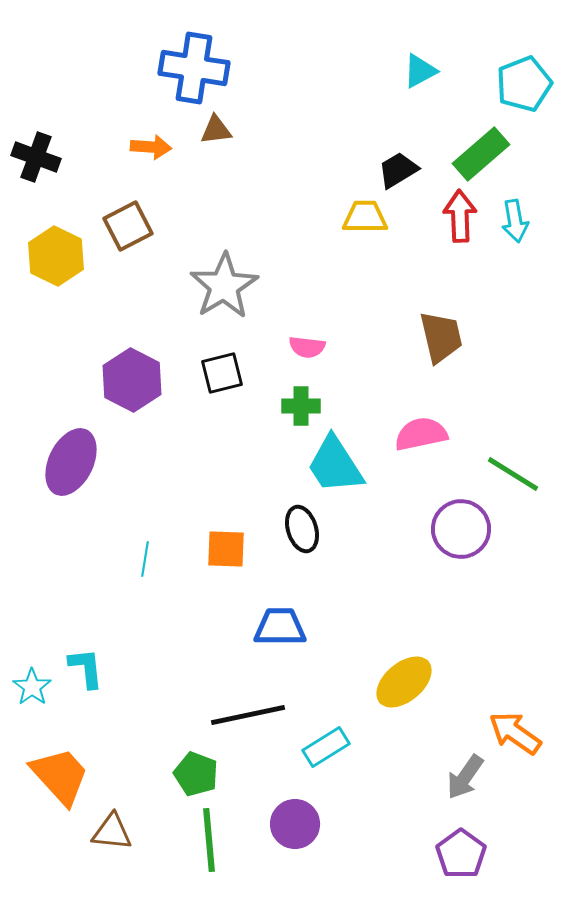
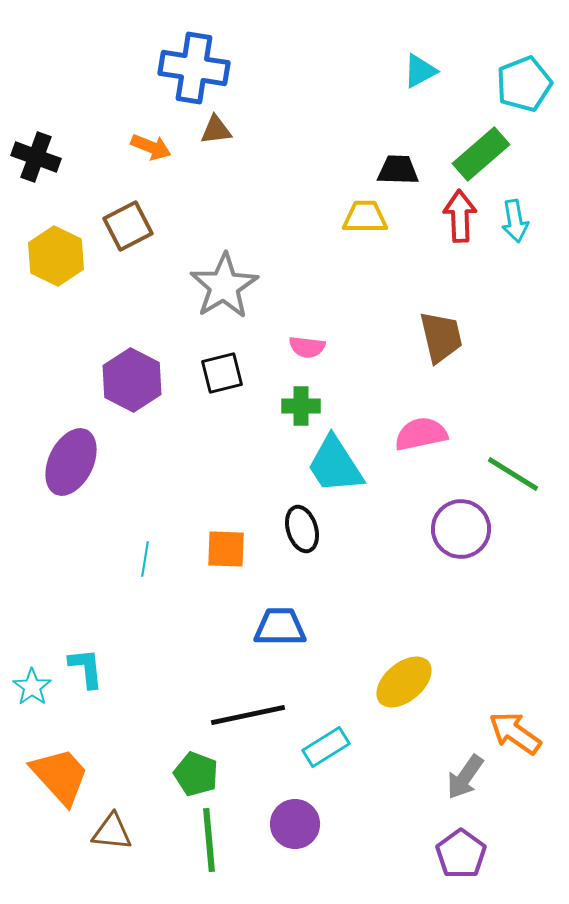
orange arrow at (151, 147): rotated 18 degrees clockwise
black trapezoid at (398, 170): rotated 33 degrees clockwise
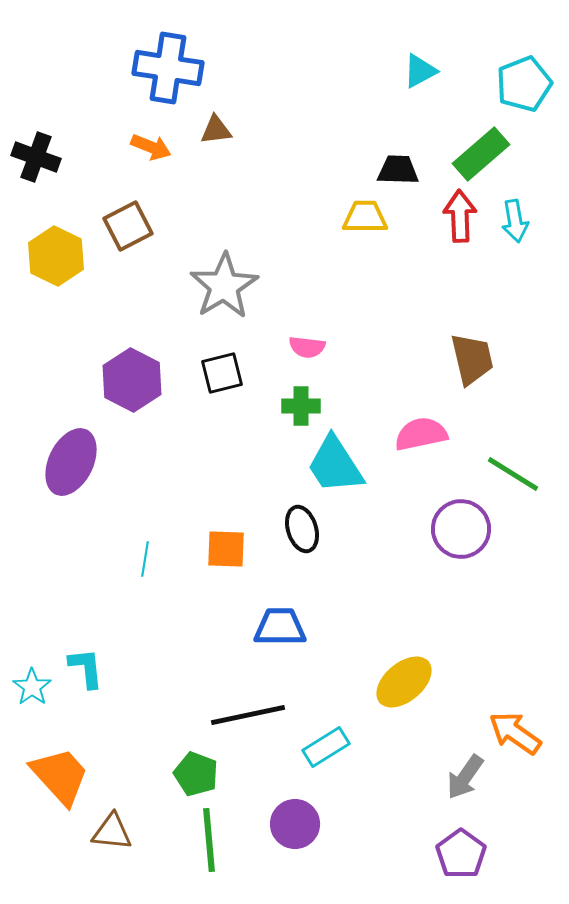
blue cross at (194, 68): moved 26 px left
brown trapezoid at (441, 337): moved 31 px right, 22 px down
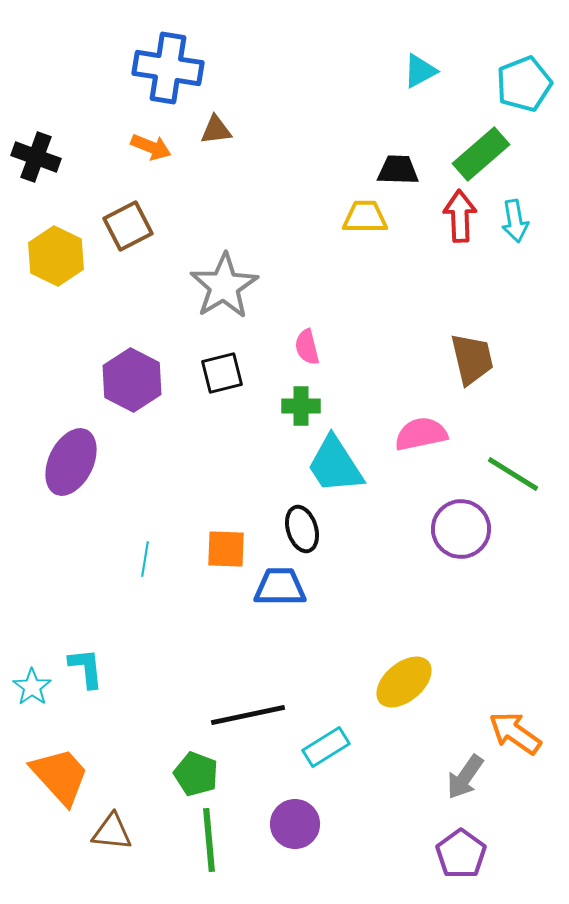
pink semicircle at (307, 347): rotated 69 degrees clockwise
blue trapezoid at (280, 627): moved 40 px up
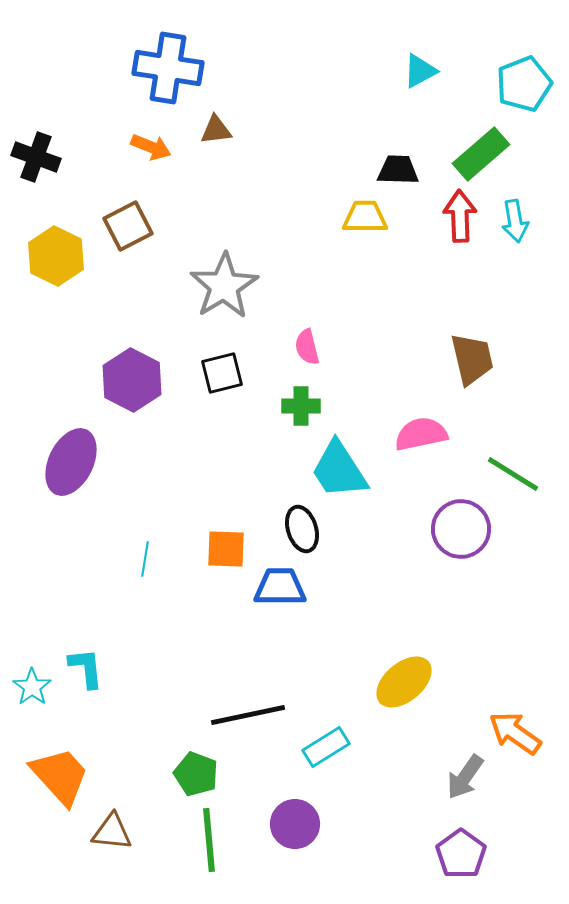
cyan trapezoid at (335, 465): moved 4 px right, 5 px down
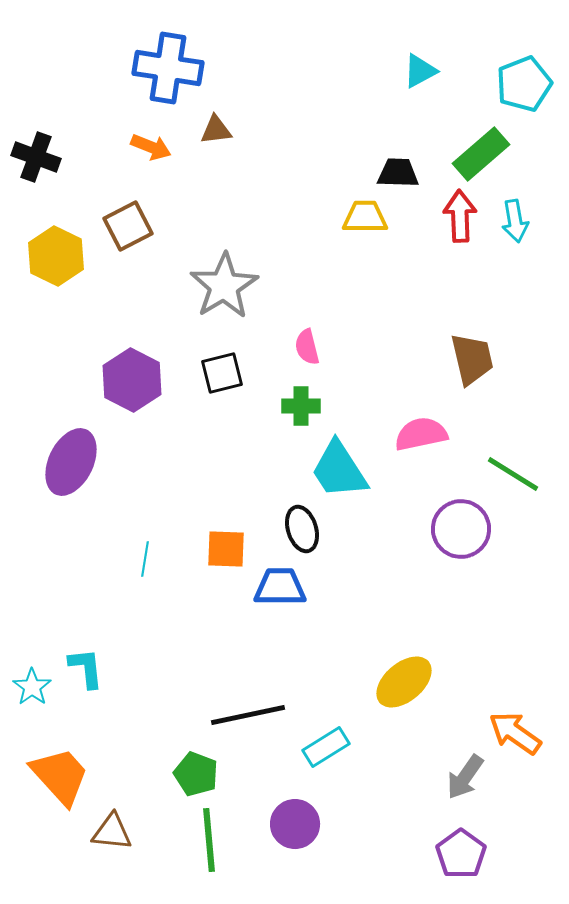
black trapezoid at (398, 170): moved 3 px down
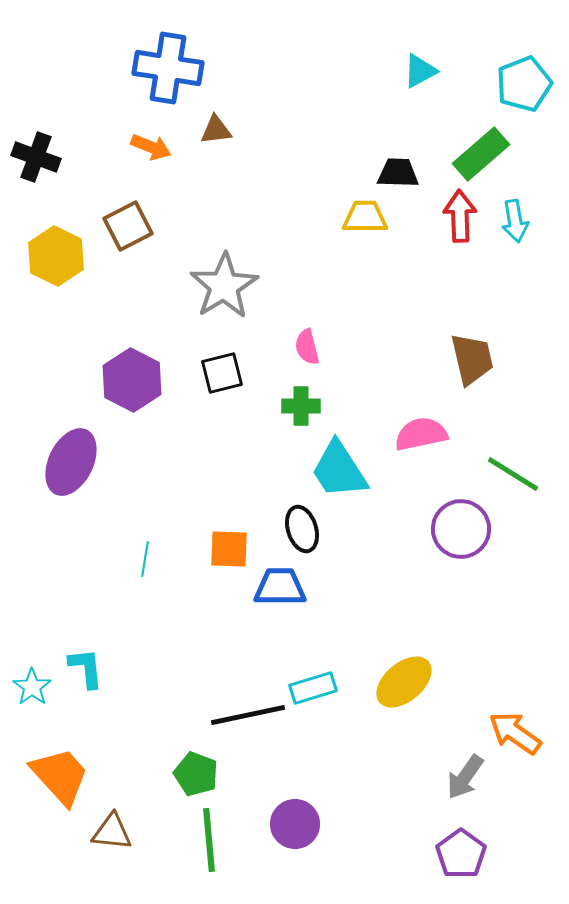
orange square at (226, 549): moved 3 px right
cyan rectangle at (326, 747): moved 13 px left, 59 px up; rotated 15 degrees clockwise
